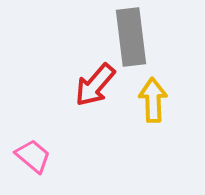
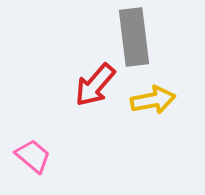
gray rectangle: moved 3 px right
yellow arrow: rotated 81 degrees clockwise
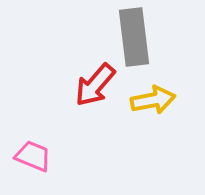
pink trapezoid: rotated 18 degrees counterclockwise
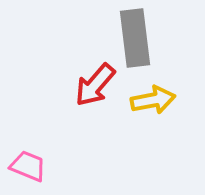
gray rectangle: moved 1 px right, 1 px down
pink trapezoid: moved 5 px left, 10 px down
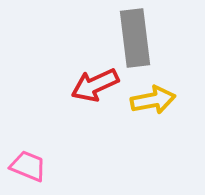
red arrow: rotated 24 degrees clockwise
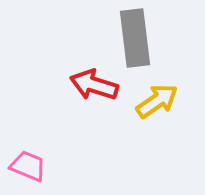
red arrow: moved 1 px left; rotated 42 degrees clockwise
yellow arrow: moved 4 px right, 1 px down; rotated 24 degrees counterclockwise
